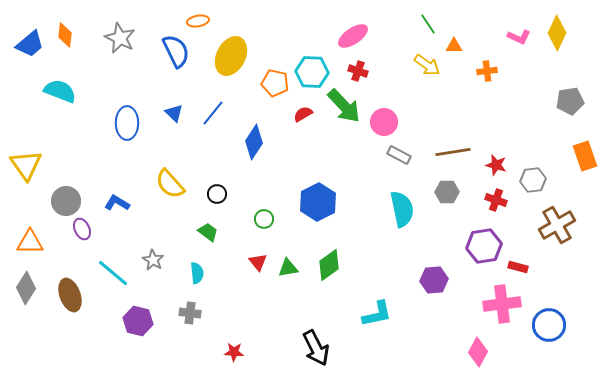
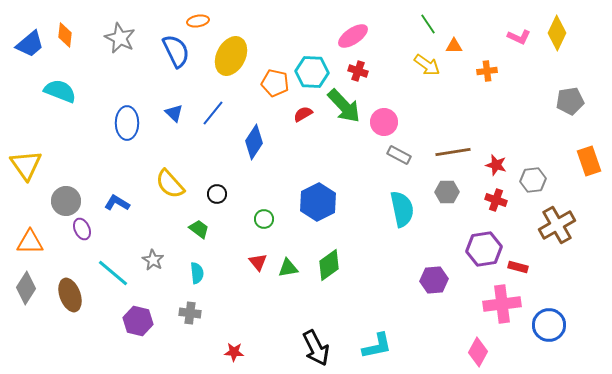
orange rectangle at (585, 156): moved 4 px right, 5 px down
green trapezoid at (208, 232): moved 9 px left, 3 px up
purple hexagon at (484, 246): moved 3 px down
cyan L-shape at (377, 314): moved 32 px down
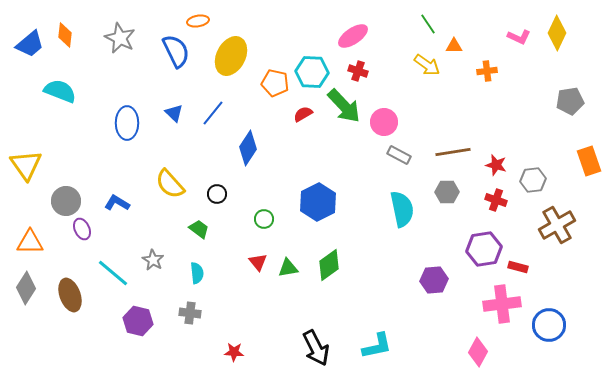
blue diamond at (254, 142): moved 6 px left, 6 px down
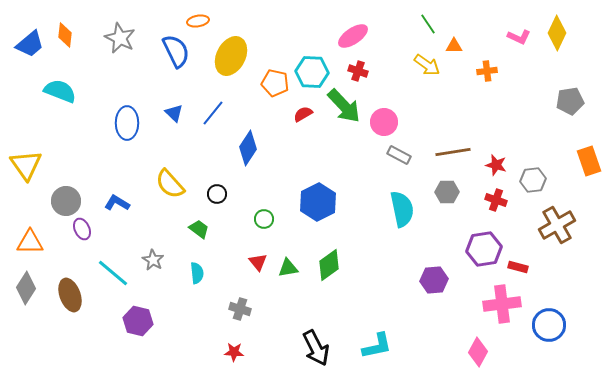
gray cross at (190, 313): moved 50 px right, 4 px up; rotated 10 degrees clockwise
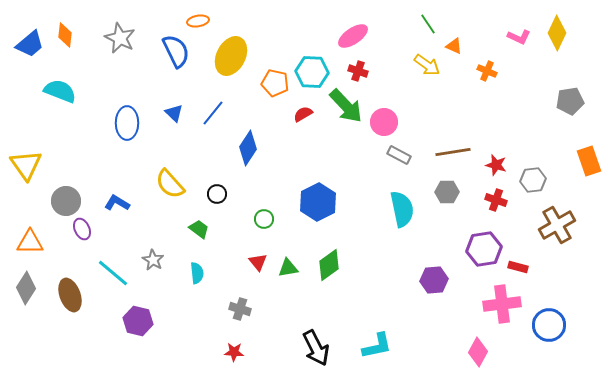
orange triangle at (454, 46): rotated 24 degrees clockwise
orange cross at (487, 71): rotated 30 degrees clockwise
green arrow at (344, 106): moved 2 px right
